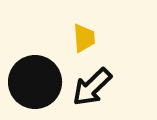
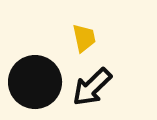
yellow trapezoid: rotated 8 degrees counterclockwise
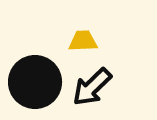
yellow trapezoid: moved 1 px left, 3 px down; rotated 80 degrees counterclockwise
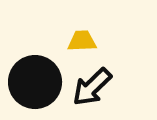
yellow trapezoid: moved 1 px left
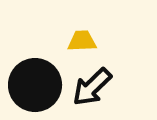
black circle: moved 3 px down
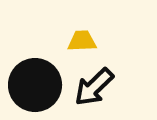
black arrow: moved 2 px right
